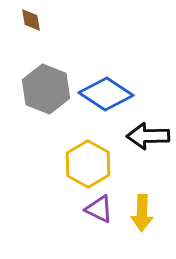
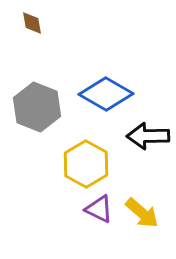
brown diamond: moved 1 px right, 3 px down
gray hexagon: moved 9 px left, 18 px down
blue diamond: rotated 4 degrees counterclockwise
yellow hexagon: moved 2 px left
yellow arrow: rotated 51 degrees counterclockwise
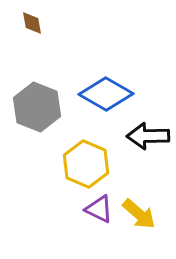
yellow hexagon: rotated 6 degrees counterclockwise
yellow arrow: moved 3 px left, 1 px down
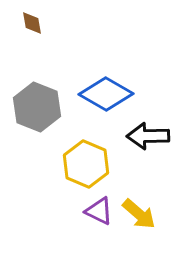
purple triangle: moved 2 px down
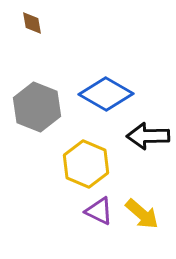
yellow arrow: moved 3 px right
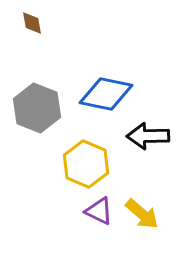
blue diamond: rotated 18 degrees counterclockwise
gray hexagon: moved 1 px down
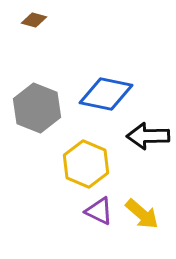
brown diamond: moved 2 px right, 3 px up; rotated 65 degrees counterclockwise
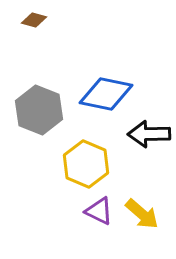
gray hexagon: moved 2 px right, 2 px down
black arrow: moved 1 px right, 2 px up
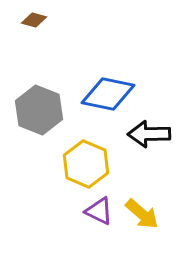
blue diamond: moved 2 px right
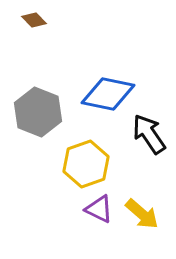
brown diamond: rotated 30 degrees clockwise
gray hexagon: moved 1 px left, 2 px down
black arrow: rotated 57 degrees clockwise
yellow hexagon: rotated 18 degrees clockwise
purple triangle: moved 2 px up
